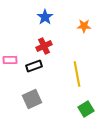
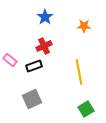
pink rectangle: rotated 40 degrees clockwise
yellow line: moved 2 px right, 2 px up
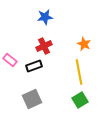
blue star: rotated 28 degrees clockwise
orange star: moved 18 px down; rotated 24 degrees clockwise
green square: moved 6 px left, 9 px up
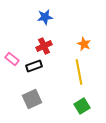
pink rectangle: moved 2 px right, 1 px up
green square: moved 2 px right, 6 px down
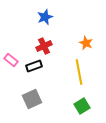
blue star: rotated 14 degrees counterclockwise
orange star: moved 2 px right, 1 px up
pink rectangle: moved 1 px left, 1 px down
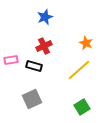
pink rectangle: rotated 48 degrees counterclockwise
black rectangle: rotated 35 degrees clockwise
yellow line: moved 2 px up; rotated 60 degrees clockwise
green square: moved 1 px down
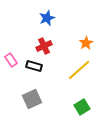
blue star: moved 2 px right, 1 px down
orange star: rotated 16 degrees clockwise
pink rectangle: rotated 64 degrees clockwise
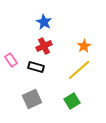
blue star: moved 3 px left, 4 px down; rotated 21 degrees counterclockwise
orange star: moved 2 px left, 3 px down
black rectangle: moved 2 px right, 1 px down
green square: moved 10 px left, 6 px up
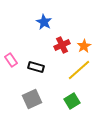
red cross: moved 18 px right, 1 px up
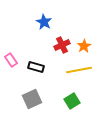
yellow line: rotated 30 degrees clockwise
